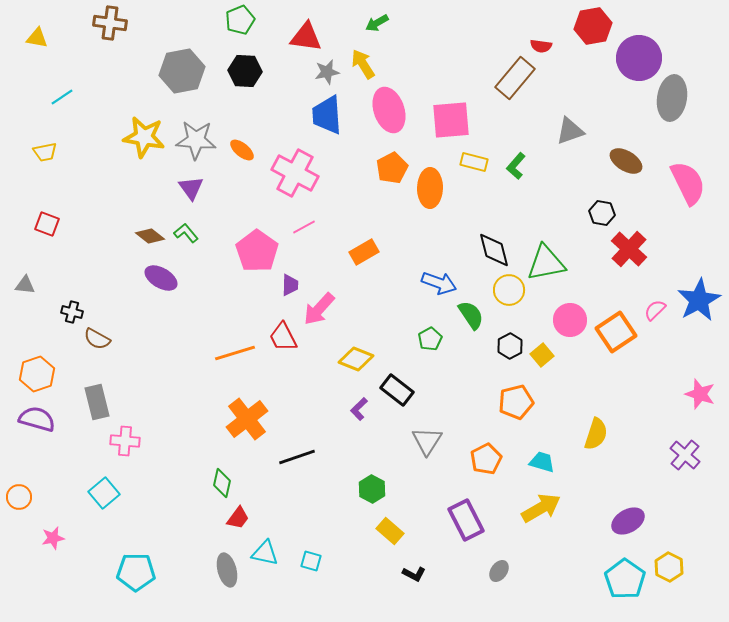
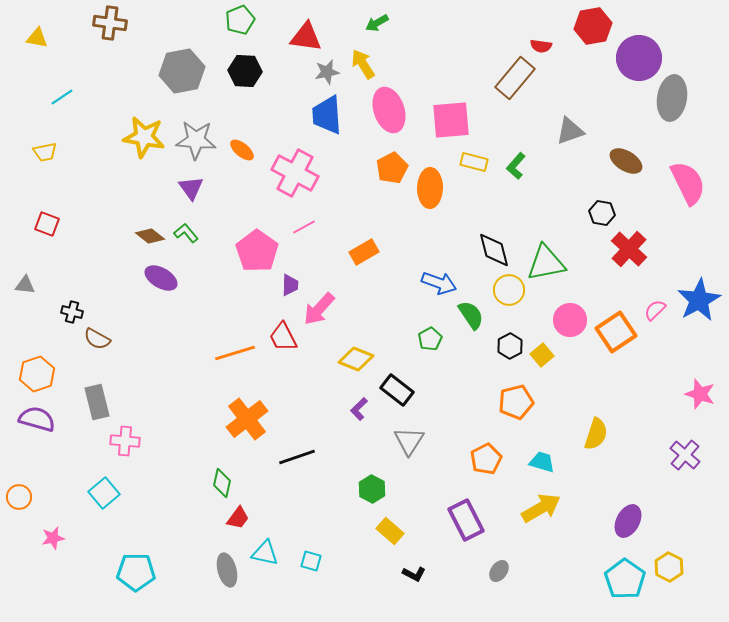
gray triangle at (427, 441): moved 18 px left
purple ellipse at (628, 521): rotated 32 degrees counterclockwise
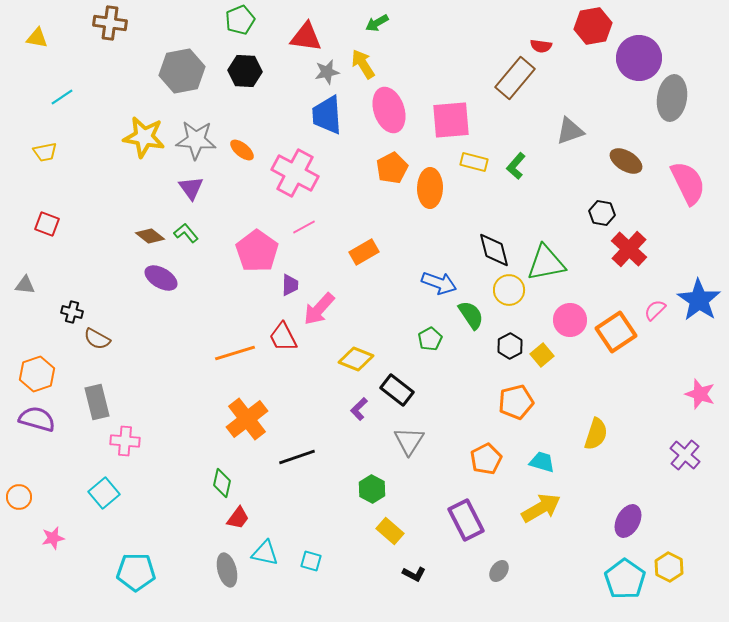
blue star at (699, 300): rotated 9 degrees counterclockwise
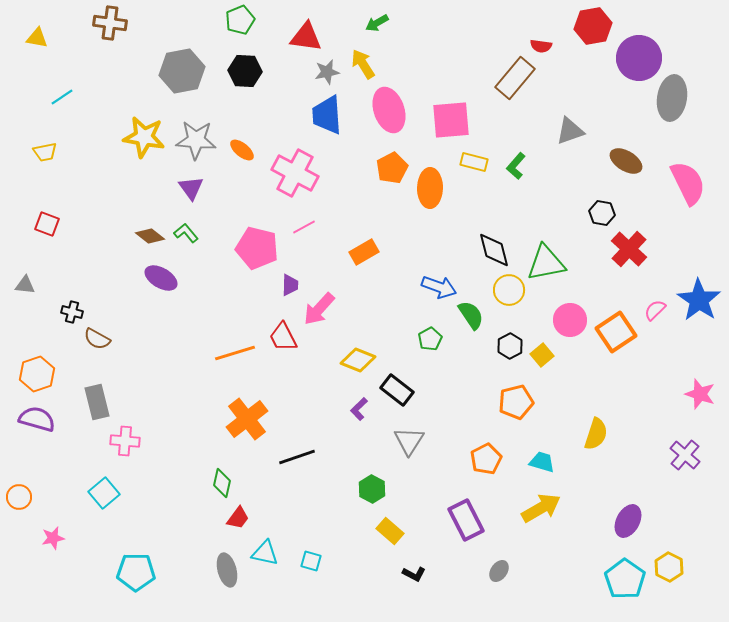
pink pentagon at (257, 251): moved 3 px up; rotated 21 degrees counterclockwise
blue arrow at (439, 283): moved 4 px down
yellow diamond at (356, 359): moved 2 px right, 1 px down
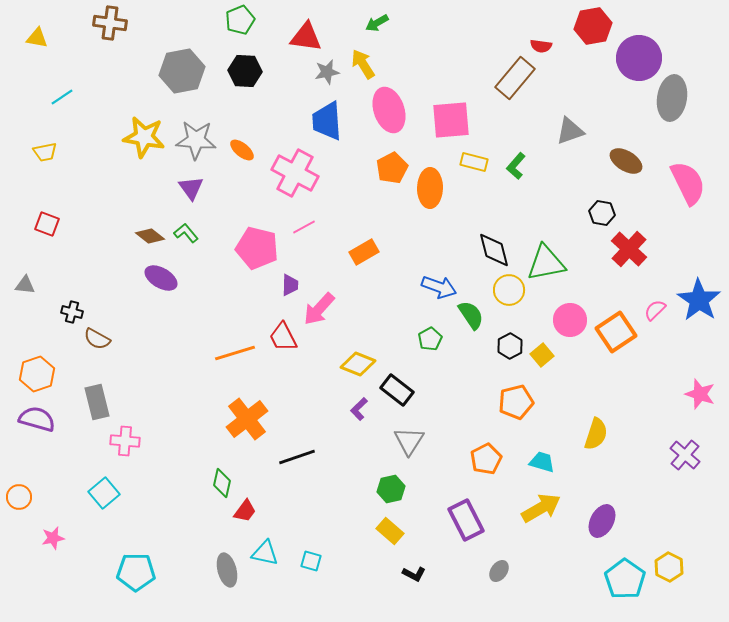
blue trapezoid at (327, 115): moved 6 px down
yellow diamond at (358, 360): moved 4 px down
green hexagon at (372, 489): moved 19 px right; rotated 20 degrees clockwise
red trapezoid at (238, 518): moved 7 px right, 7 px up
purple ellipse at (628, 521): moved 26 px left
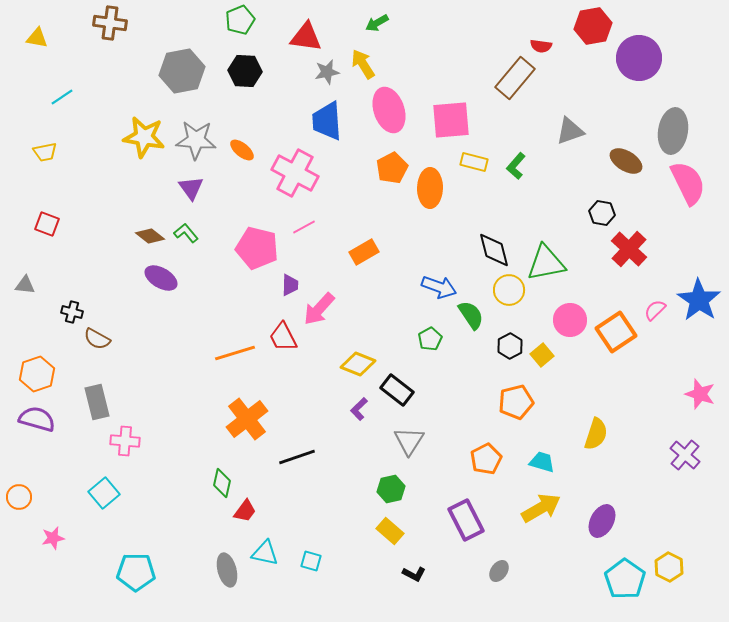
gray ellipse at (672, 98): moved 1 px right, 33 px down
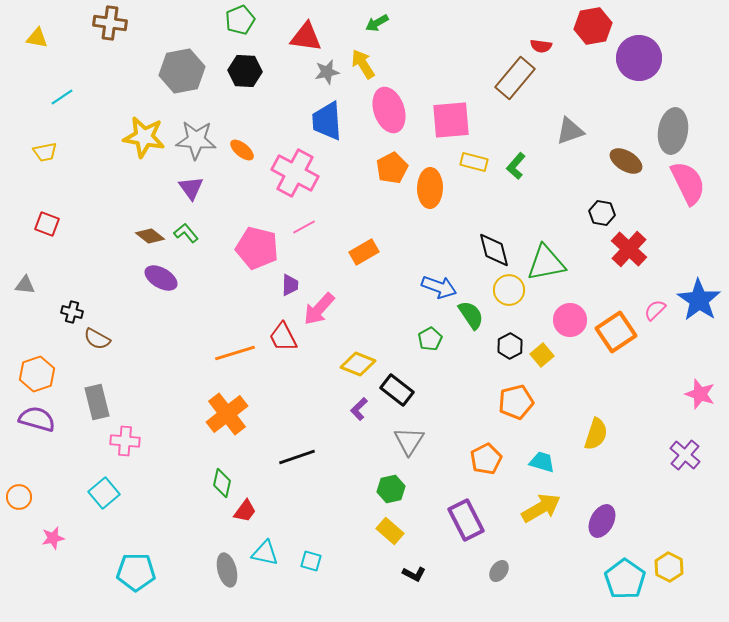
orange cross at (247, 419): moved 20 px left, 5 px up
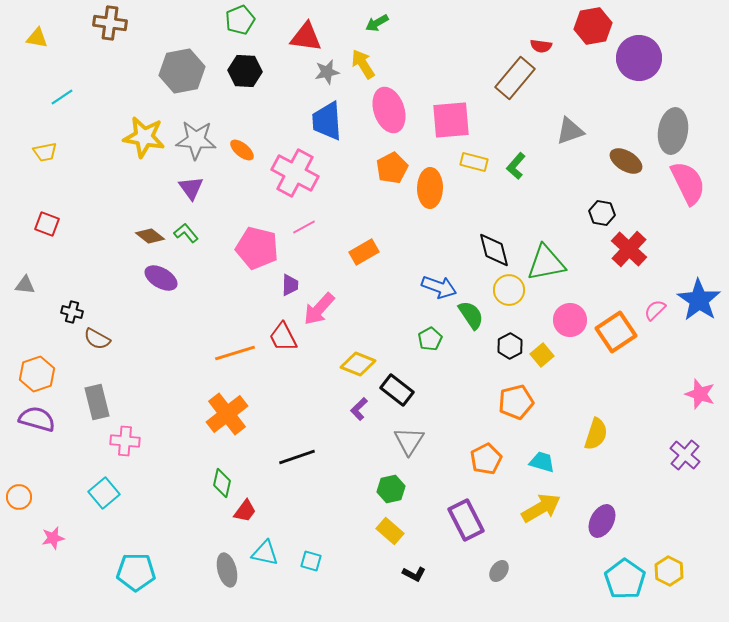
yellow hexagon at (669, 567): moved 4 px down
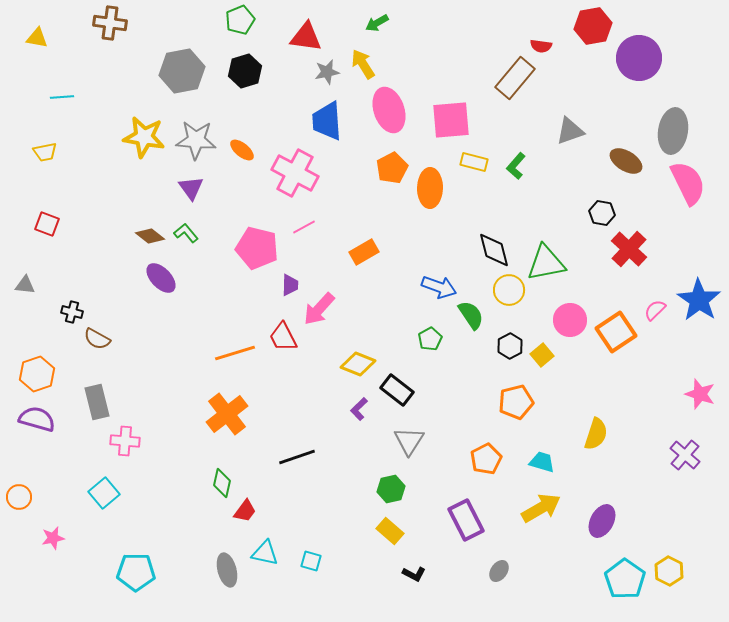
black hexagon at (245, 71): rotated 20 degrees counterclockwise
cyan line at (62, 97): rotated 30 degrees clockwise
purple ellipse at (161, 278): rotated 16 degrees clockwise
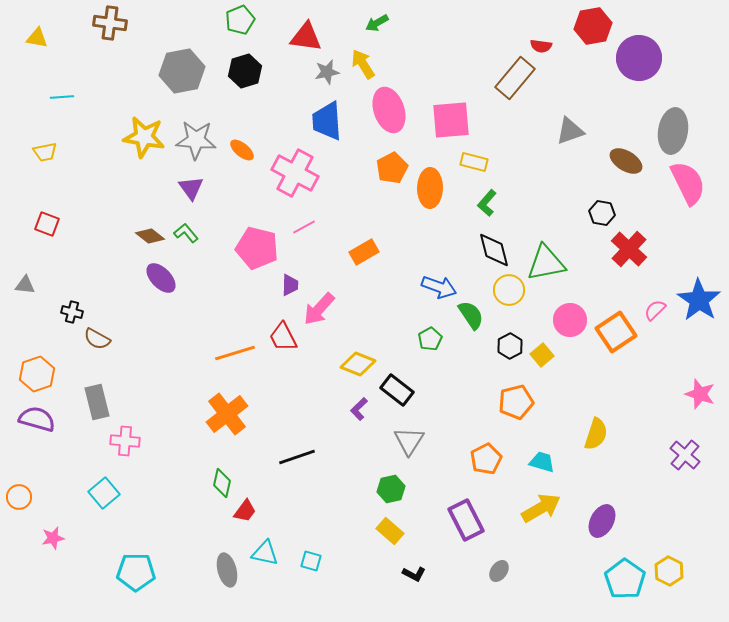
green L-shape at (516, 166): moved 29 px left, 37 px down
